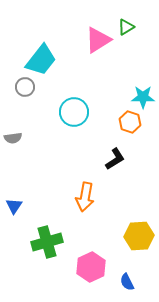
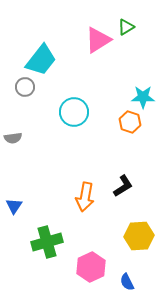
black L-shape: moved 8 px right, 27 px down
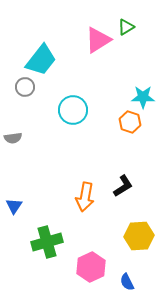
cyan circle: moved 1 px left, 2 px up
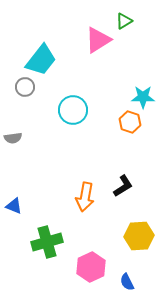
green triangle: moved 2 px left, 6 px up
blue triangle: rotated 42 degrees counterclockwise
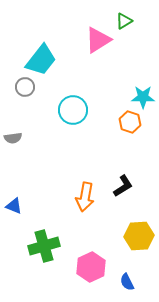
green cross: moved 3 px left, 4 px down
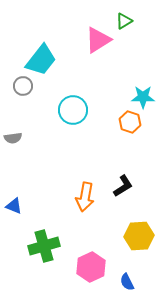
gray circle: moved 2 px left, 1 px up
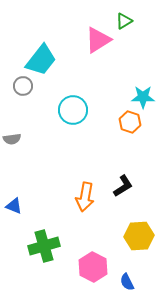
gray semicircle: moved 1 px left, 1 px down
pink hexagon: moved 2 px right; rotated 8 degrees counterclockwise
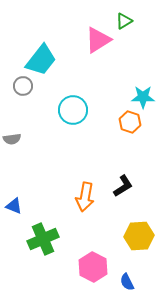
green cross: moved 1 px left, 7 px up; rotated 8 degrees counterclockwise
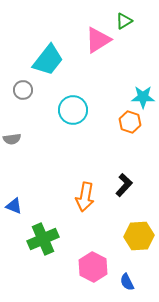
cyan trapezoid: moved 7 px right
gray circle: moved 4 px down
black L-shape: moved 1 px right, 1 px up; rotated 15 degrees counterclockwise
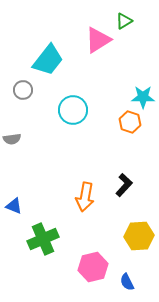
pink hexagon: rotated 20 degrees clockwise
